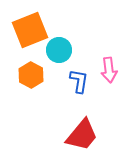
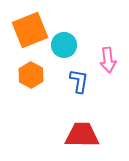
cyan circle: moved 5 px right, 5 px up
pink arrow: moved 1 px left, 10 px up
red trapezoid: rotated 129 degrees counterclockwise
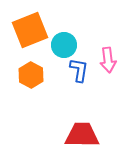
blue L-shape: moved 11 px up
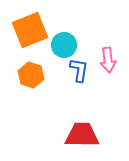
orange hexagon: rotated 10 degrees counterclockwise
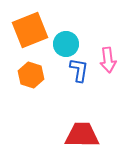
cyan circle: moved 2 px right, 1 px up
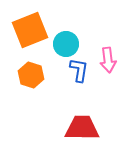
red trapezoid: moved 7 px up
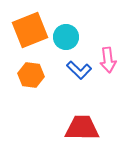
cyan circle: moved 7 px up
blue L-shape: rotated 125 degrees clockwise
orange hexagon: rotated 10 degrees counterclockwise
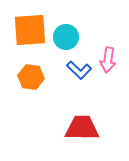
orange square: rotated 18 degrees clockwise
pink arrow: rotated 15 degrees clockwise
orange hexagon: moved 2 px down
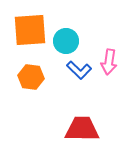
cyan circle: moved 4 px down
pink arrow: moved 1 px right, 2 px down
red trapezoid: moved 1 px down
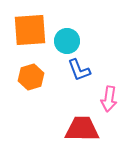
cyan circle: moved 1 px right
pink arrow: moved 37 px down
blue L-shape: rotated 25 degrees clockwise
orange hexagon: rotated 25 degrees counterclockwise
